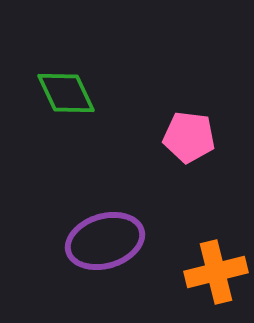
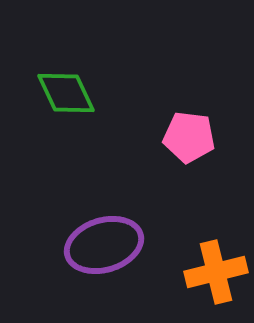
purple ellipse: moved 1 px left, 4 px down
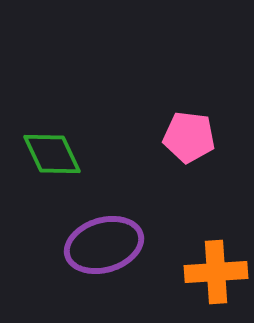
green diamond: moved 14 px left, 61 px down
orange cross: rotated 10 degrees clockwise
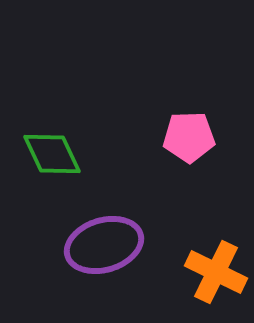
pink pentagon: rotated 9 degrees counterclockwise
orange cross: rotated 30 degrees clockwise
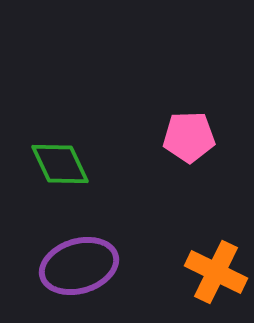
green diamond: moved 8 px right, 10 px down
purple ellipse: moved 25 px left, 21 px down
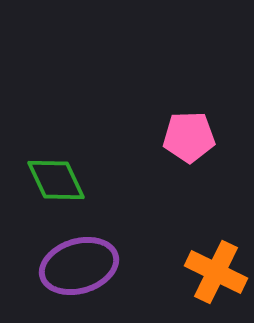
green diamond: moved 4 px left, 16 px down
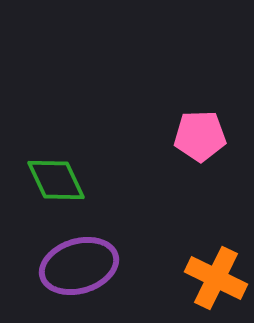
pink pentagon: moved 11 px right, 1 px up
orange cross: moved 6 px down
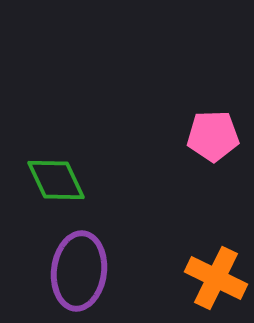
pink pentagon: moved 13 px right
purple ellipse: moved 5 px down; rotated 66 degrees counterclockwise
